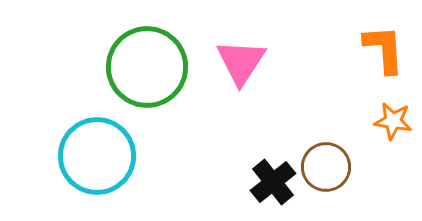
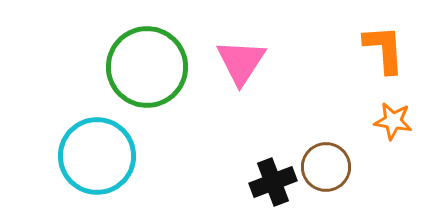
black cross: rotated 18 degrees clockwise
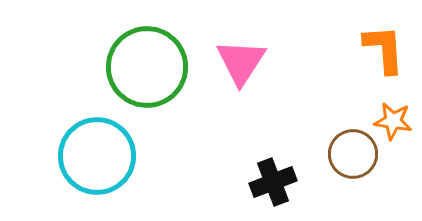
brown circle: moved 27 px right, 13 px up
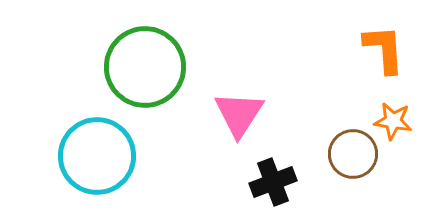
pink triangle: moved 2 px left, 52 px down
green circle: moved 2 px left
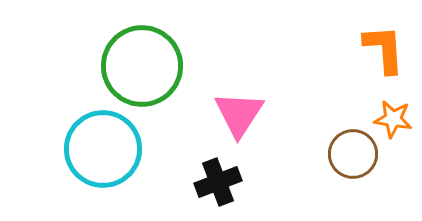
green circle: moved 3 px left, 1 px up
orange star: moved 2 px up
cyan circle: moved 6 px right, 7 px up
black cross: moved 55 px left
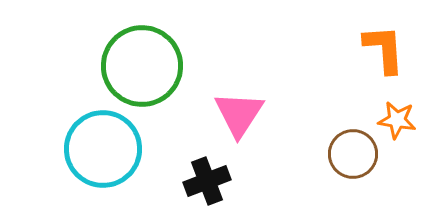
orange star: moved 4 px right, 1 px down
black cross: moved 11 px left, 1 px up
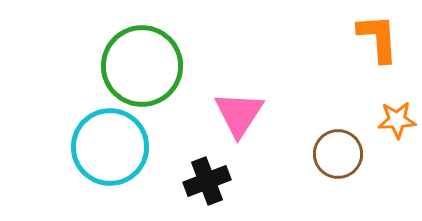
orange L-shape: moved 6 px left, 11 px up
orange star: rotated 12 degrees counterclockwise
cyan circle: moved 7 px right, 2 px up
brown circle: moved 15 px left
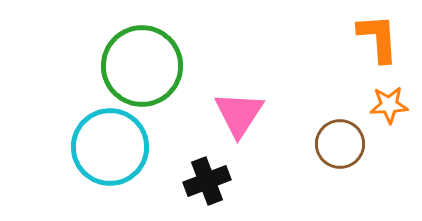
orange star: moved 8 px left, 15 px up
brown circle: moved 2 px right, 10 px up
